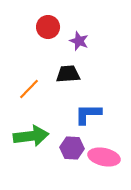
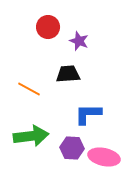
orange line: rotated 75 degrees clockwise
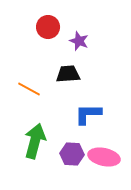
green arrow: moved 4 px right, 5 px down; rotated 68 degrees counterclockwise
purple hexagon: moved 6 px down
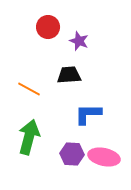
black trapezoid: moved 1 px right, 1 px down
green arrow: moved 6 px left, 4 px up
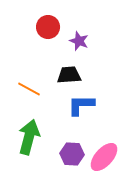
blue L-shape: moved 7 px left, 9 px up
pink ellipse: rotated 60 degrees counterclockwise
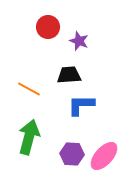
pink ellipse: moved 1 px up
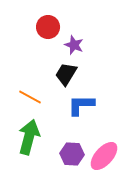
purple star: moved 5 px left, 4 px down
black trapezoid: moved 3 px left, 1 px up; rotated 55 degrees counterclockwise
orange line: moved 1 px right, 8 px down
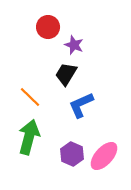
orange line: rotated 15 degrees clockwise
blue L-shape: rotated 24 degrees counterclockwise
purple hexagon: rotated 20 degrees clockwise
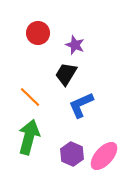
red circle: moved 10 px left, 6 px down
purple star: moved 1 px right
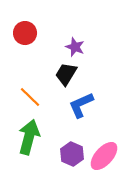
red circle: moved 13 px left
purple star: moved 2 px down
